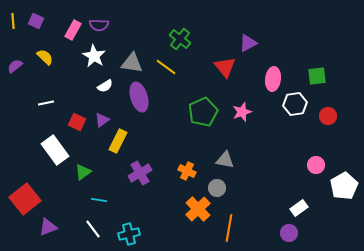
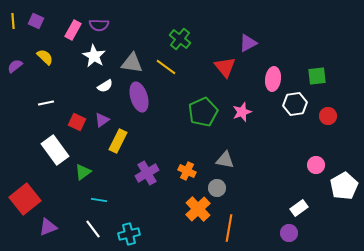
purple cross at (140, 173): moved 7 px right
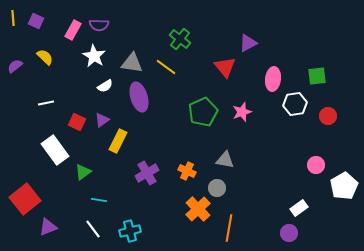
yellow line at (13, 21): moved 3 px up
cyan cross at (129, 234): moved 1 px right, 3 px up
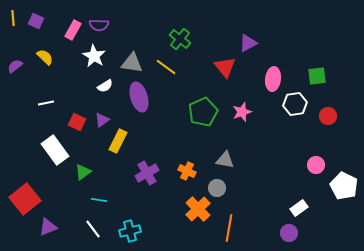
white pentagon at (344, 186): rotated 16 degrees counterclockwise
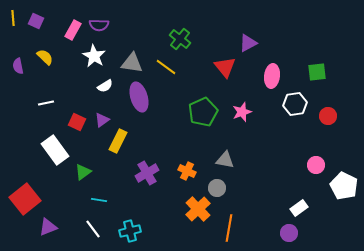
purple semicircle at (15, 66): moved 3 px right; rotated 63 degrees counterclockwise
green square at (317, 76): moved 4 px up
pink ellipse at (273, 79): moved 1 px left, 3 px up
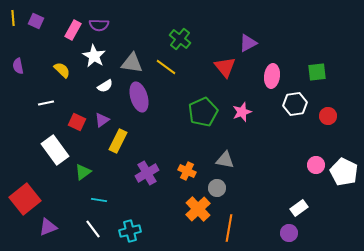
yellow semicircle at (45, 57): moved 17 px right, 13 px down
white pentagon at (344, 186): moved 14 px up
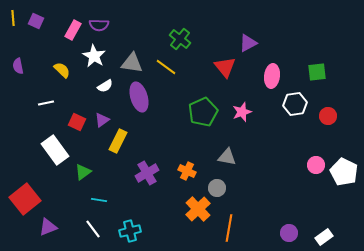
gray triangle at (225, 160): moved 2 px right, 3 px up
white rectangle at (299, 208): moved 25 px right, 29 px down
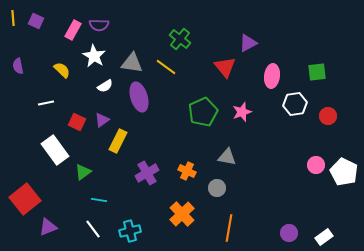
orange cross at (198, 209): moved 16 px left, 5 px down
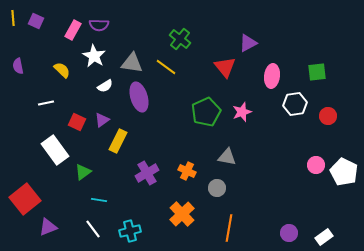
green pentagon at (203, 112): moved 3 px right
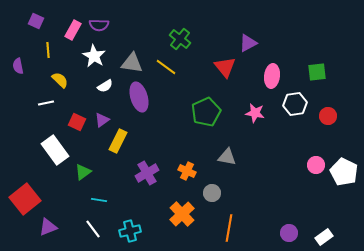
yellow line at (13, 18): moved 35 px right, 32 px down
yellow semicircle at (62, 70): moved 2 px left, 10 px down
pink star at (242, 112): moved 13 px right, 1 px down; rotated 30 degrees clockwise
gray circle at (217, 188): moved 5 px left, 5 px down
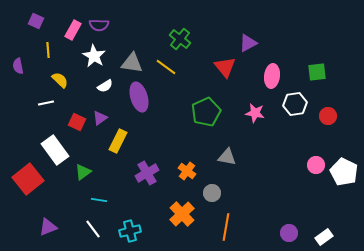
purple triangle at (102, 120): moved 2 px left, 2 px up
orange cross at (187, 171): rotated 12 degrees clockwise
red square at (25, 199): moved 3 px right, 20 px up
orange line at (229, 228): moved 3 px left, 1 px up
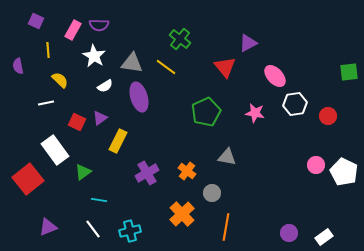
green square at (317, 72): moved 32 px right
pink ellipse at (272, 76): moved 3 px right; rotated 50 degrees counterclockwise
